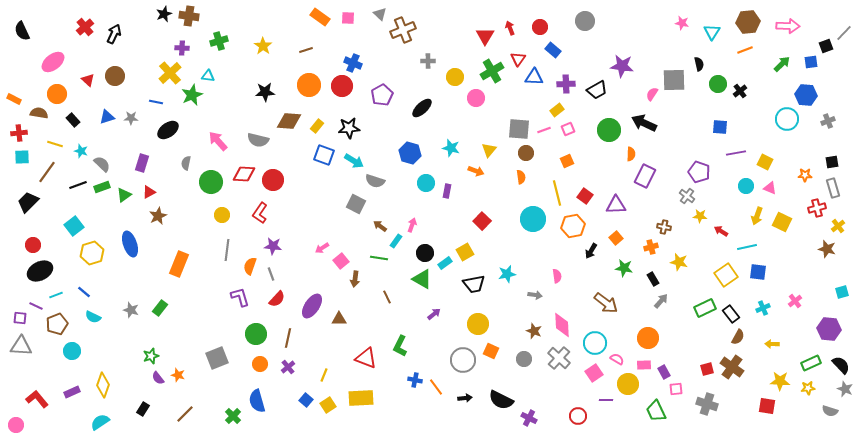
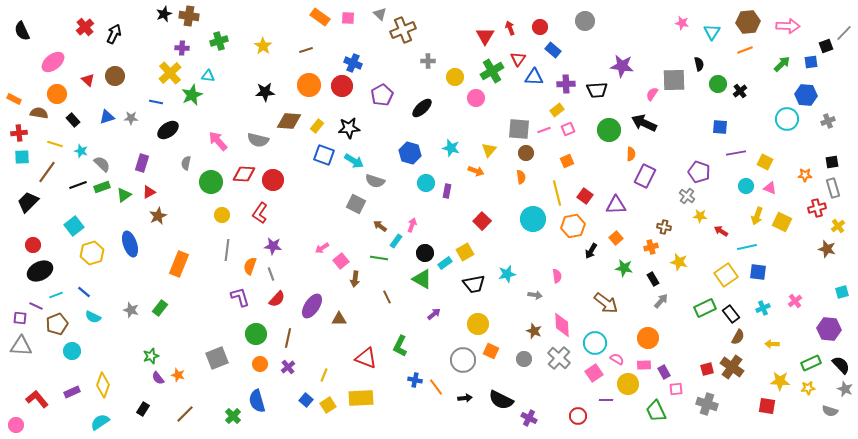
black trapezoid at (597, 90): rotated 25 degrees clockwise
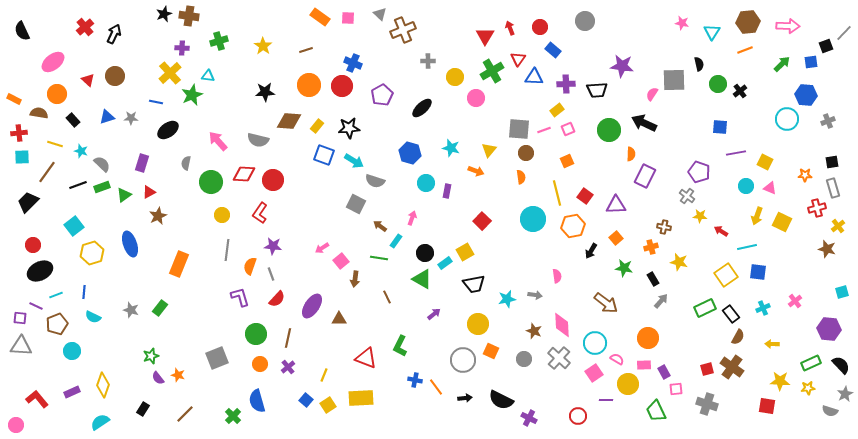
pink arrow at (412, 225): moved 7 px up
cyan star at (507, 274): moved 25 px down
blue line at (84, 292): rotated 56 degrees clockwise
gray star at (845, 389): moved 5 px down; rotated 21 degrees clockwise
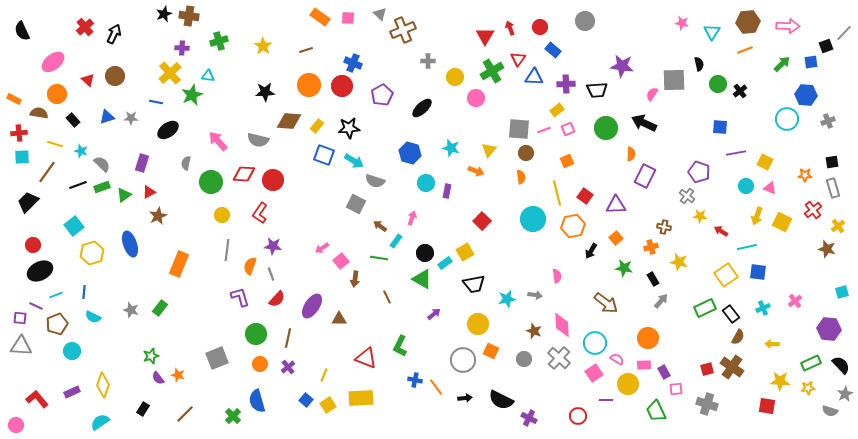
green circle at (609, 130): moved 3 px left, 2 px up
red cross at (817, 208): moved 4 px left, 2 px down; rotated 24 degrees counterclockwise
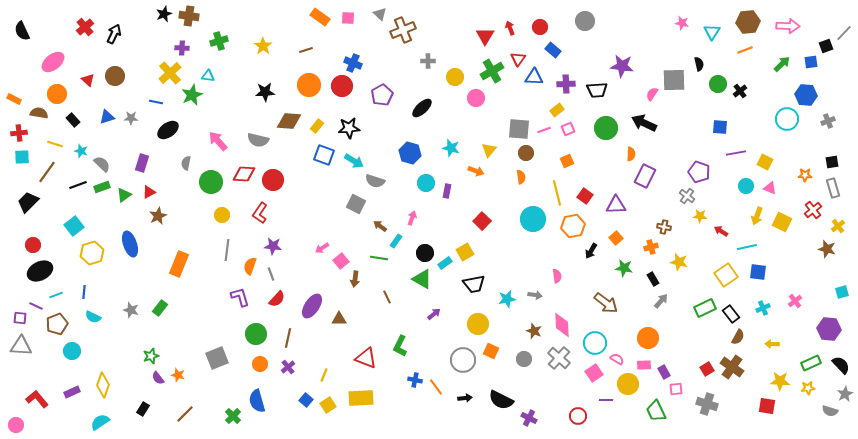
red square at (707, 369): rotated 16 degrees counterclockwise
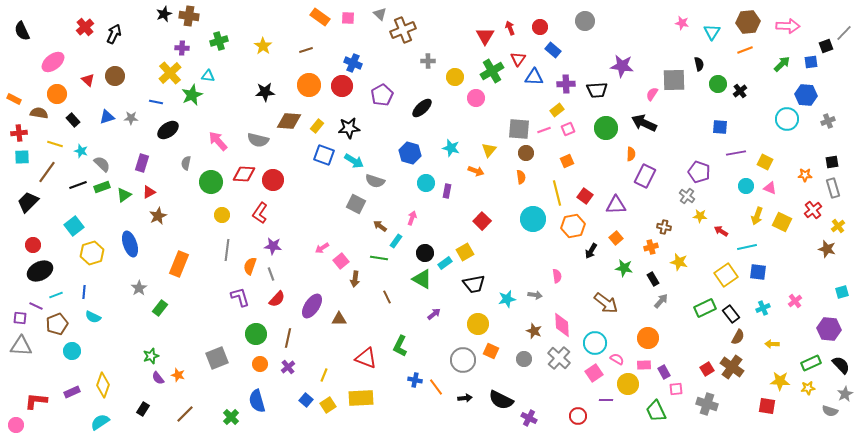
gray star at (131, 310): moved 8 px right, 22 px up; rotated 21 degrees clockwise
red L-shape at (37, 399): moved 1 px left, 2 px down; rotated 45 degrees counterclockwise
green cross at (233, 416): moved 2 px left, 1 px down
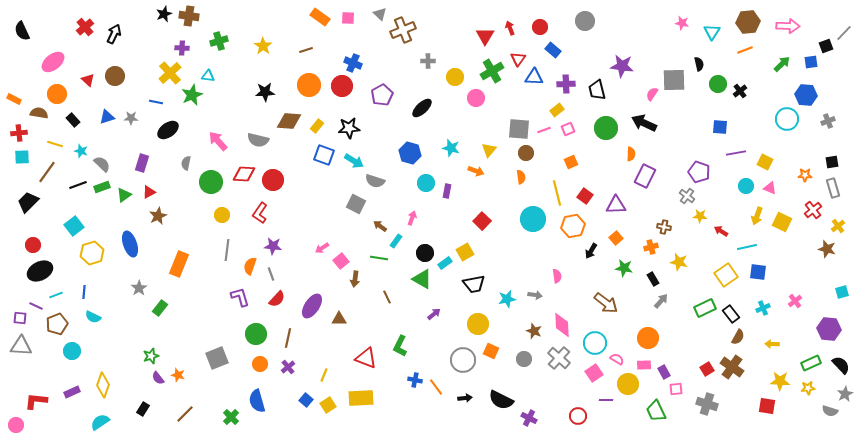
black trapezoid at (597, 90): rotated 80 degrees clockwise
orange square at (567, 161): moved 4 px right, 1 px down
